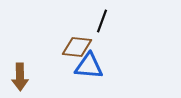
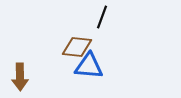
black line: moved 4 px up
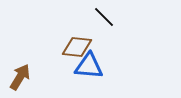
black line: moved 2 px right; rotated 65 degrees counterclockwise
brown arrow: rotated 148 degrees counterclockwise
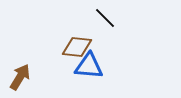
black line: moved 1 px right, 1 px down
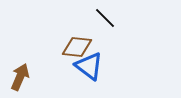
blue triangle: rotated 32 degrees clockwise
brown arrow: rotated 8 degrees counterclockwise
